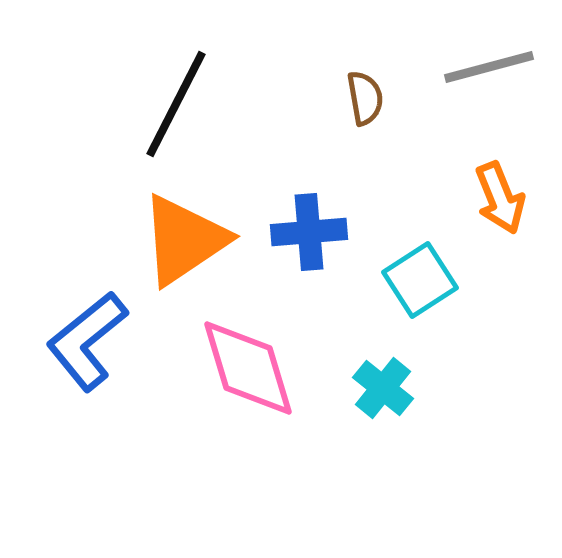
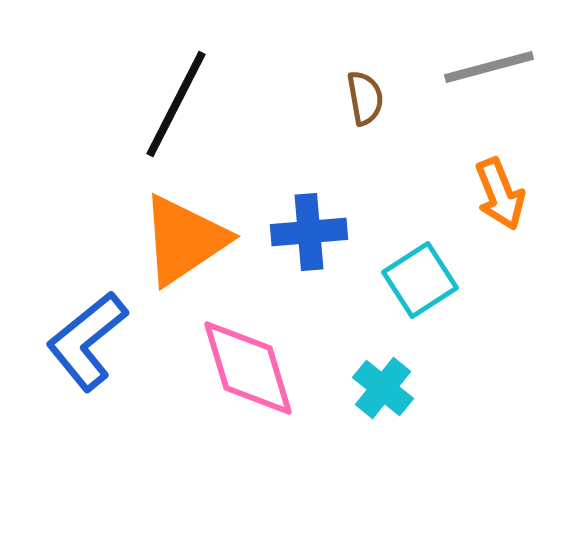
orange arrow: moved 4 px up
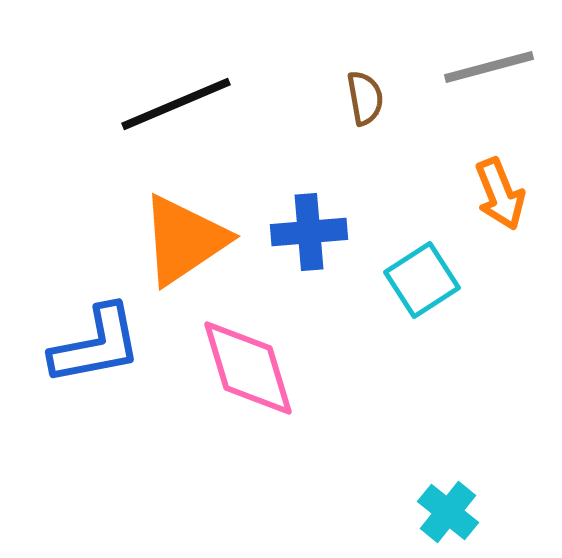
black line: rotated 40 degrees clockwise
cyan square: moved 2 px right
blue L-shape: moved 9 px right, 4 px down; rotated 152 degrees counterclockwise
cyan cross: moved 65 px right, 124 px down
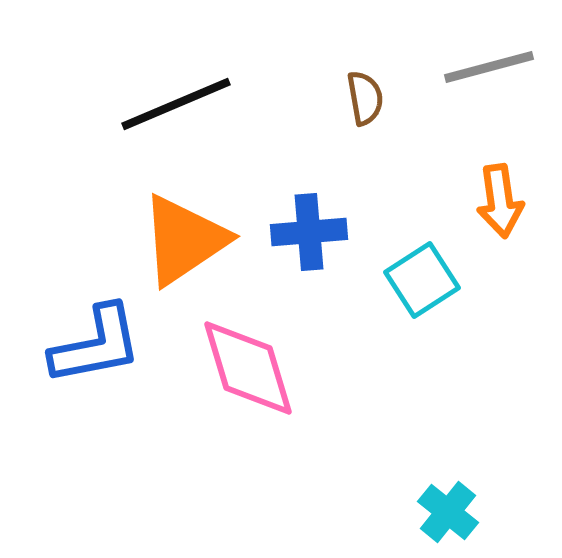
orange arrow: moved 7 px down; rotated 14 degrees clockwise
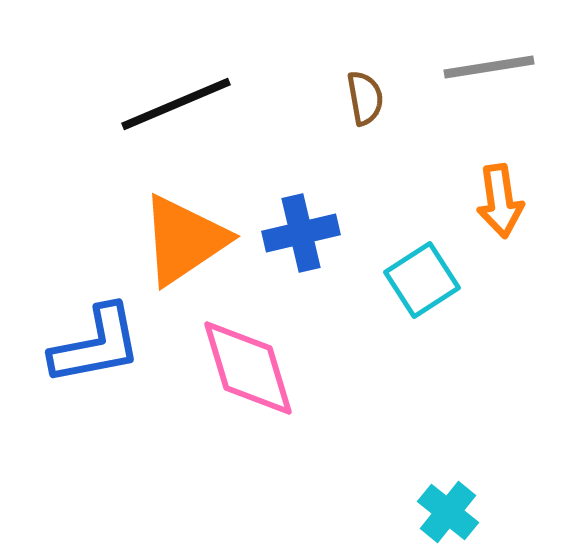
gray line: rotated 6 degrees clockwise
blue cross: moved 8 px left, 1 px down; rotated 8 degrees counterclockwise
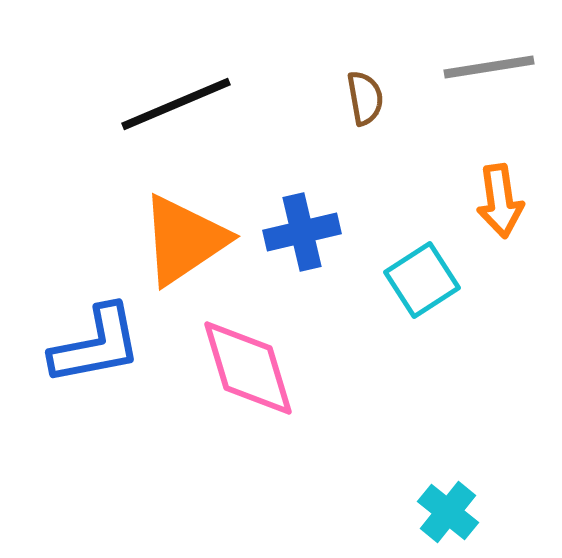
blue cross: moved 1 px right, 1 px up
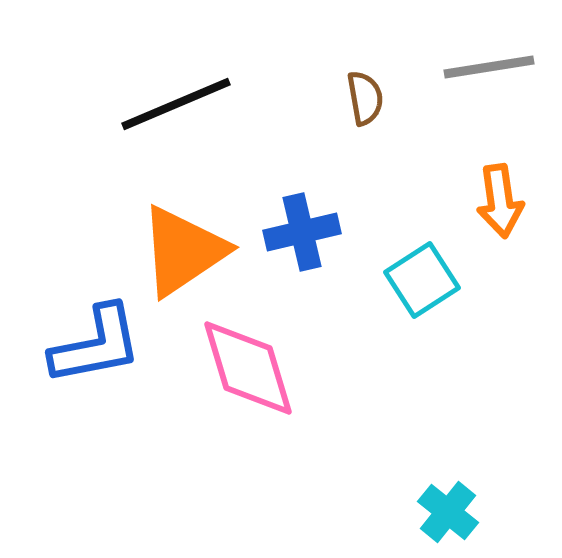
orange triangle: moved 1 px left, 11 px down
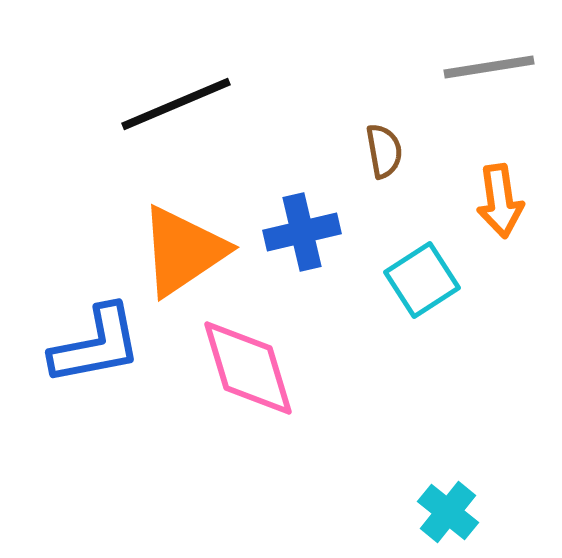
brown semicircle: moved 19 px right, 53 px down
